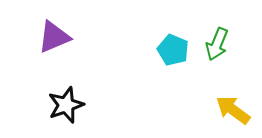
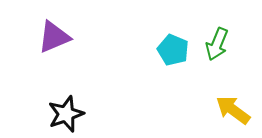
black star: moved 9 px down
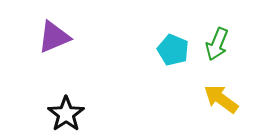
yellow arrow: moved 12 px left, 11 px up
black star: rotated 15 degrees counterclockwise
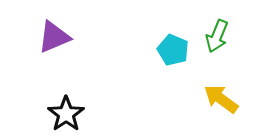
green arrow: moved 8 px up
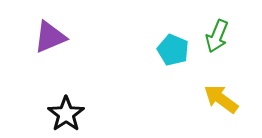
purple triangle: moved 4 px left
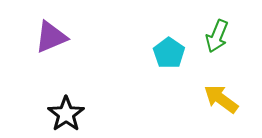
purple triangle: moved 1 px right
cyan pentagon: moved 4 px left, 3 px down; rotated 12 degrees clockwise
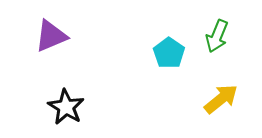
purple triangle: moved 1 px up
yellow arrow: rotated 105 degrees clockwise
black star: moved 7 px up; rotated 6 degrees counterclockwise
